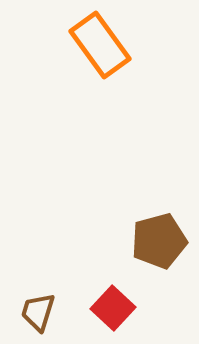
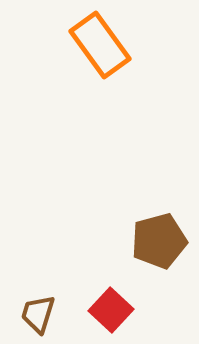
red square: moved 2 px left, 2 px down
brown trapezoid: moved 2 px down
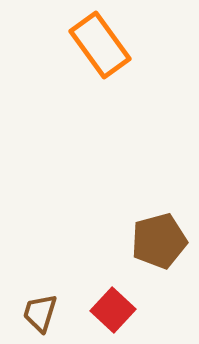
red square: moved 2 px right
brown trapezoid: moved 2 px right, 1 px up
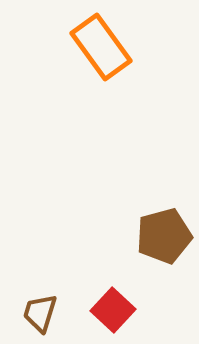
orange rectangle: moved 1 px right, 2 px down
brown pentagon: moved 5 px right, 5 px up
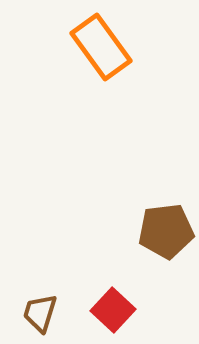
brown pentagon: moved 2 px right, 5 px up; rotated 8 degrees clockwise
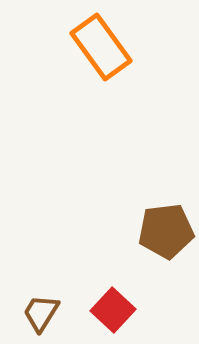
brown trapezoid: moved 1 px right; rotated 15 degrees clockwise
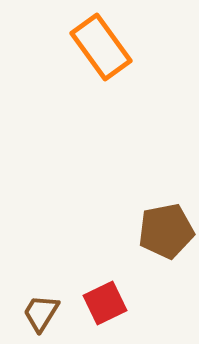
brown pentagon: rotated 4 degrees counterclockwise
red square: moved 8 px left, 7 px up; rotated 21 degrees clockwise
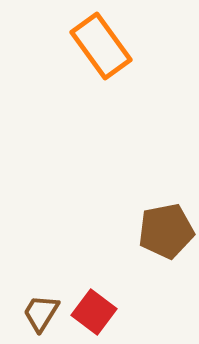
orange rectangle: moved 1 px up
red square: moved 11 px left, 9 px down; rotated 27 degrees counterclockwise
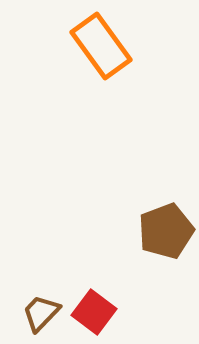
brown pentagon: rotated 10 degrees counterclockwise
brown trapezoid: rotated 12 degrees clockwise
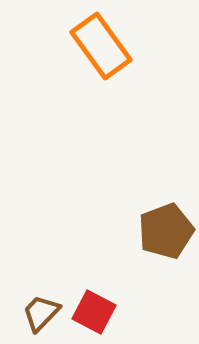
red square: rotated 9 degrees counterclockwise
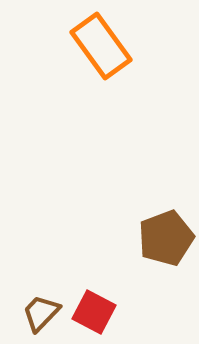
brown pentagon: moved 7 px down
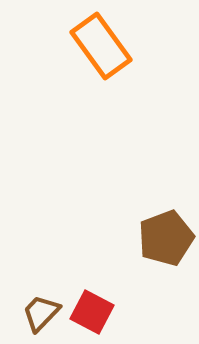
red square: moved 2 px left
